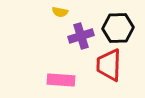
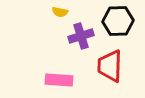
black hexagon: moved 7 px up
red trapezoid: moved 1 px right, 1 px down
pink rectangle: moved 2 px left
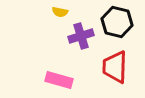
black hexagon: moved 1 px left, 1 px down; rotated 16 degrees clockwise
red trapezoid: moved 5 px right, 1 px down
pink rectangle: rotated 12 degrees clockwise
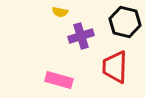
black hexagon: moved 8 px right
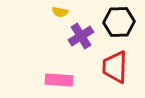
black hexagon: moved 6 px left; rotated 16 degrees counterclockwise
purple cross: rotated 15 degrees counterclockwise
pink rectangle: rotated 12 degrees counterclockwise
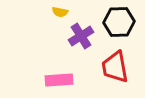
red trapezoid: rotated 12 degrees counterclockwise
pink rectangle: rotated 8 degrees counterclockwise
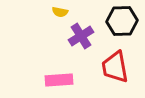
black hexagon: moved 3 px right, 1 px up
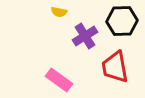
yellow semicircle: moved 1 px left
purple cross: moved 4 px right
pink rectangle: rotated 40 degrees clockwise
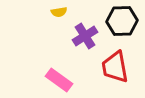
yellow semicircle: rotated 21 degrees counterclockwise
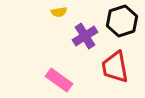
black hexagon: rotated 16 degrees counterclockwise
